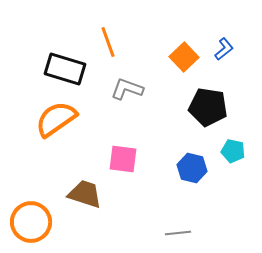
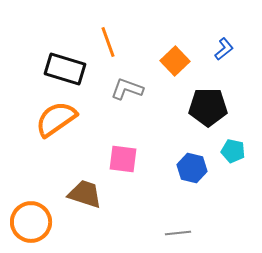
orange square: moved 9 px left, 4 px down
black pentagon: rotated 9 degrees counterclockwise
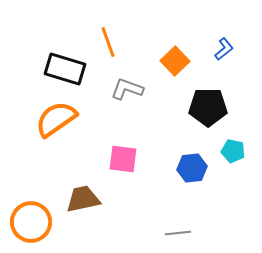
blue hexagon: rotated 20 degrees counterclockwise
brown trapezoid: moved 2 px left, 5 px down; rotated 30 degrees counterclockwise
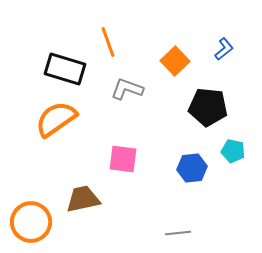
black pentagon: rotated 6 degrees clockwise
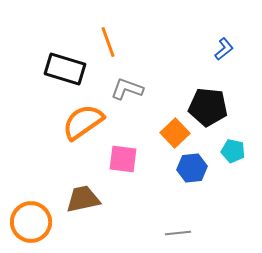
orange square: moved 72 px down
orange semicircle: moved 27 px right, 3 px down
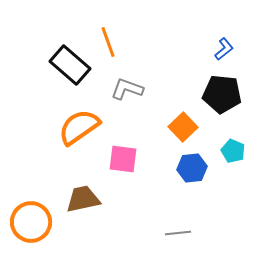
black rectangle: moved 5 px right, 4 px up; rotated 24 degrees clockwise
black pentagon: moved 14 px right, 13 px up
orange semicircle: moved 4 px left, 5 px down
orange square: moved 8 px right, 6 px up
cyan pentagon: rotated 10 degrees clockwise
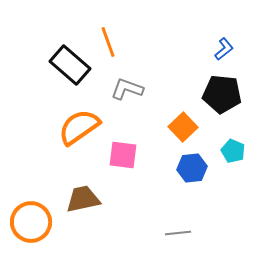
pink square: moved 4 px up
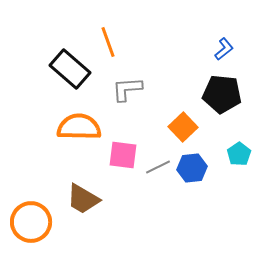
black rectangle: moved 4 px down
gray L-shape: rotated 24 degrees counterclockwise
orange semicircle: rotated 36 degrees clockwise
cyan pentagon: moved 6 px right, 3 px down; rotated 15 degrees clockwise
brown trapezoid: rotated 138 degrees counterclockwise
gray line: moved 20 px left, 66 px up; rotated 20 degrees counterclockwise
